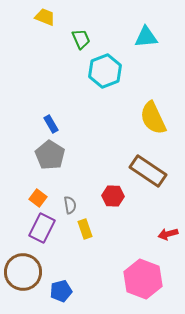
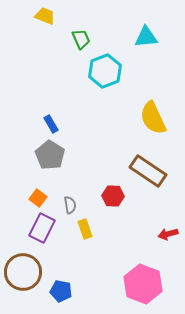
yellow trapezoid: moved 1 px up
pink hexagon: moved 5 px down
blue pentagon: rotated 25 degrees clockwise
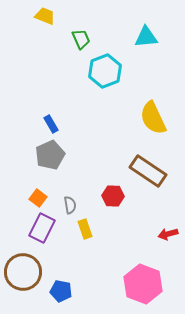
gray pentagon: rotated 16 degrees clockwise
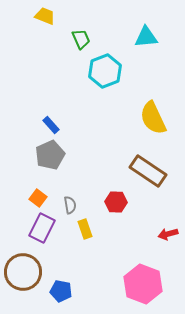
blue rectangle: moved 1 px down; rotated 12 degrees counterclockwise
red hexagon: moved 3 px right, 6 px down
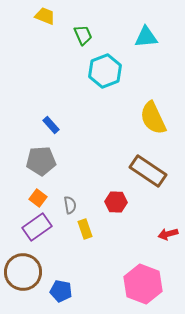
green trapezoid: moved 2 px right, 4 px up
gray pentagon: moved 9 px left, 6 px down; rotated 20 degrees clockwise
purple rectangle: moved 5 px left, 1 px up; rotated 28 degrees clockwise
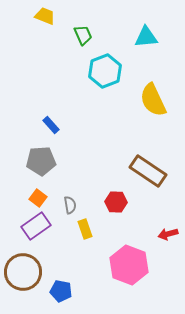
yellow semicircle: moved 18 px up
purple rectangle: moved 1 px left, 1 px up
pink hexagon: moved 14 px left, 19 px up
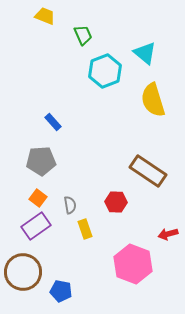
cyan triangle: moved 1 px left, 16 px down; rotated 45 degrees clockwise
yellow semicircle: rotated 8 degrees clockwise
blue rectangle: moved 2 px right, 3 px up
pink hexagon: moved 4 px right, 1 px up
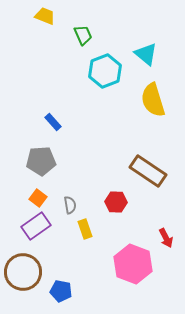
cyan triangle: moved 1 px right, 1 px down
red arrow: moved 2 px left, 4 px down; rotated 102 degrees counterclockwise
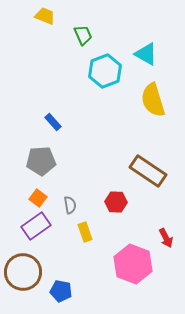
cyan triangle: rotated 10 degrees counterclockwise
yellow rectangle: moved 3 px down
